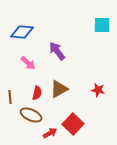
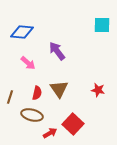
brown triangle: rotated 36 degrees counterclockwise
brown line: rotated 24 degrees clockwise
brown ellipse: moved 1 px right; rotated 10 degrees counterclockwise
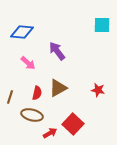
brown triangle: moved 1 px left, 1 px up; rotated 36 degrees clockwise
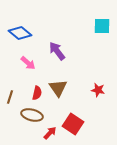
cyan square: moved 1 px down
blue diamond: moved 2 px left, 1 px down; rotated 35 degrees clockwise
brown triangle: rotated 36 degrees counterclockwise
red square: rotated 10 degrees counterclockwise
red arrow: rotated 16 degrees counterclockwise
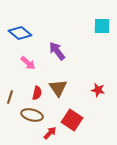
red square: moved 1 px left, 4 px up
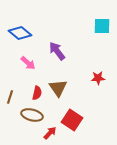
red star: moved 12 px up; rotated 16 degrees counterclockwise
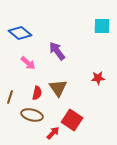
red arrow: moved 3 px right
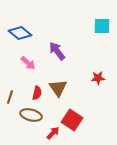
brown ellipse: moved 1 px left
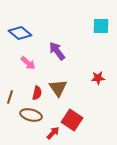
cyan square: moved 1 px left
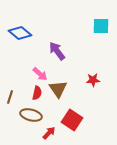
pink arrow: moved 12 px right, 11 px down
red star: moved 5 px left, 2 px down
brown triangle: moved 1 px down
red arrow: moved 4 px left
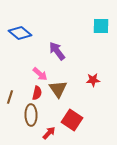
brown ellipse: rotated 75 degrees clockwise
